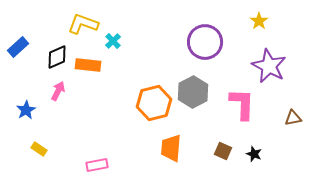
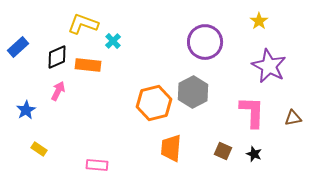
pink L-shape: moved 10 px right, 8 px down
pink rectangle: rotated 15 degrees clockwise
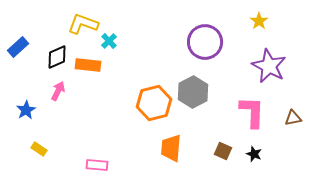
cyan cross: moved 4 px left
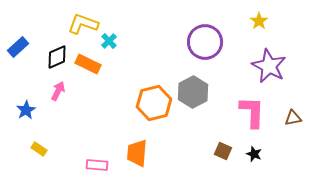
orange rectangle: moved 1 px up; rotated 20 degrees clockwise
orange trapezoid: moved 34 px left, 5 px down
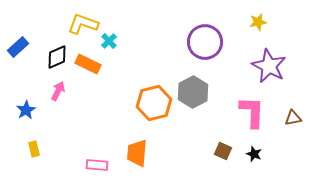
yellow star: moved 1 px left, 1 px down; rotated 24 degrees clockwise
yellow rectangle: moved 5 px left; rotated 42 degrees clockwise
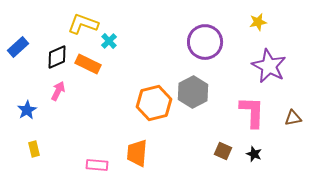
blue star: moved 1 px right
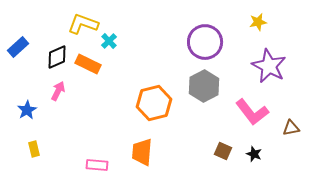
gray hexagon: moved 11 px right, 6 px up
pink L-shape: rotated 140 degrees clockwise
brown triangle: moved 2 px left, 10 px down
orange trapezoid: moved 5 px right, 1 px up
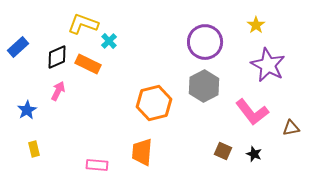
yellow star: moved 2 px left, 3 px down; rotated 24 degrees counterclockwise
purple star: moved 1 px left, 1 px up
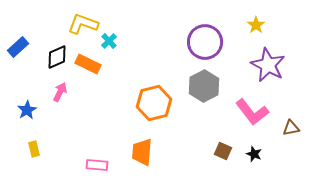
pink arrow: moved 2 px right, 1 px down
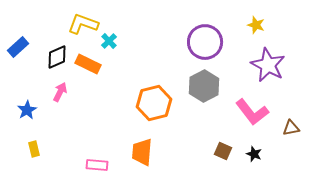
yellow star: rotated 18 degrees counterclockwise
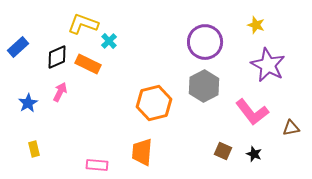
blue star: moved 1 px right, 7 px up
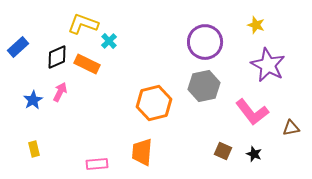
orange rectangle: moved 1 px left
gray hexagon: rotated 16 degrees clockwise
blue star: moved 5 px right, 3 px up
pink rectangle: moved 1 px up; rotated 10 degrees counterclockwise
